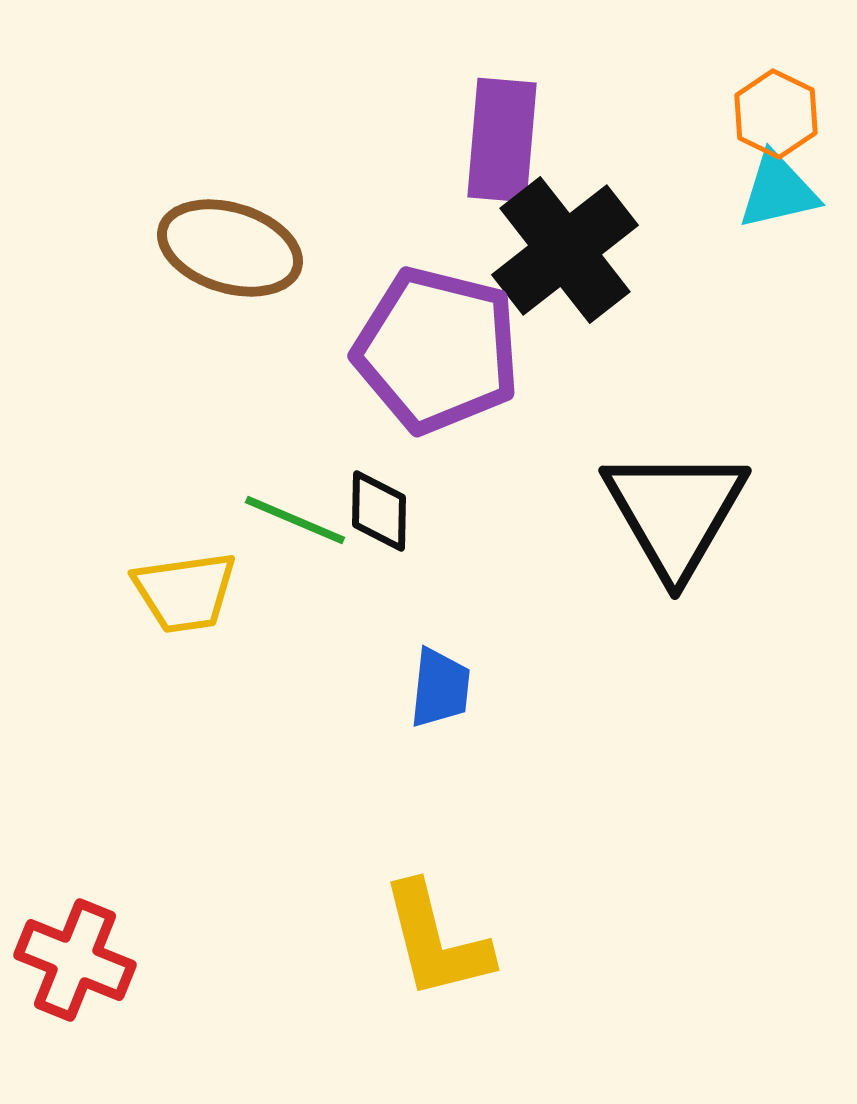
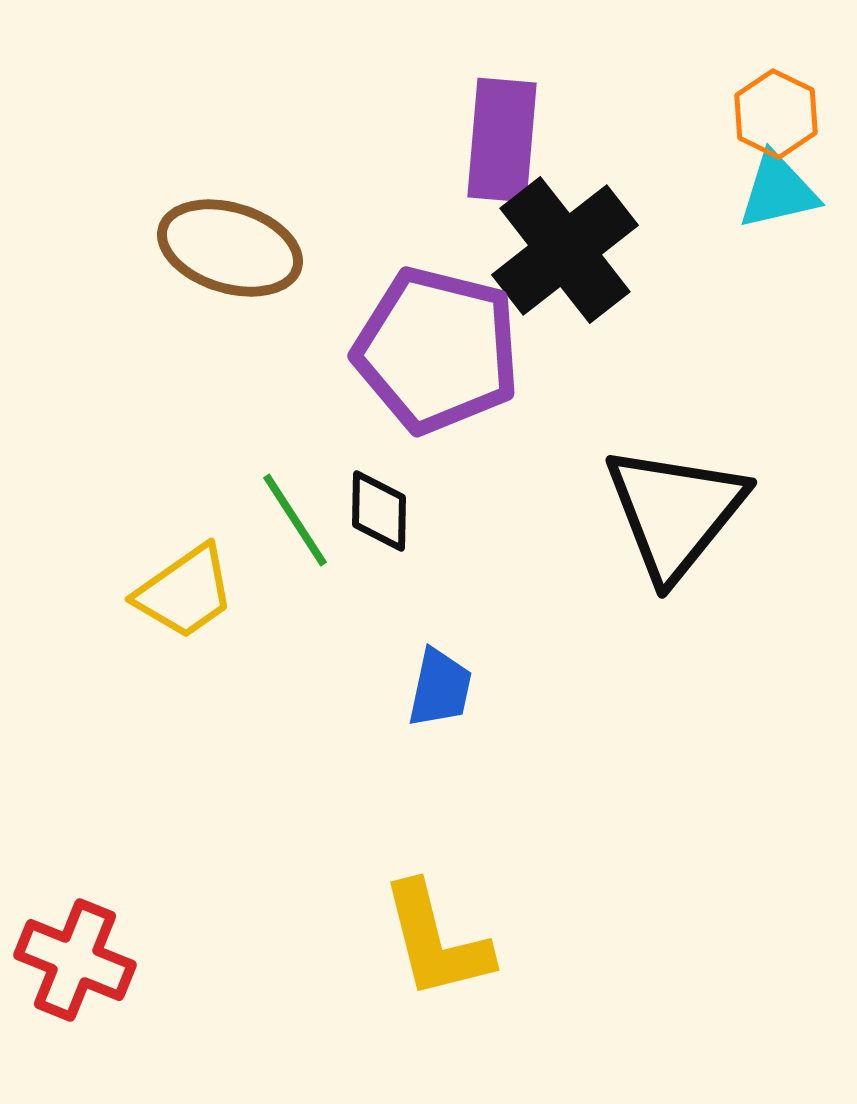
black triangle: rotated 9 degrees clockwise
green line: rotated 34 degrees clockwise
yellow trapezoid: rotated 27 degrees counterclockwise
blue trapezoid: rotated 6 degrees clockwise
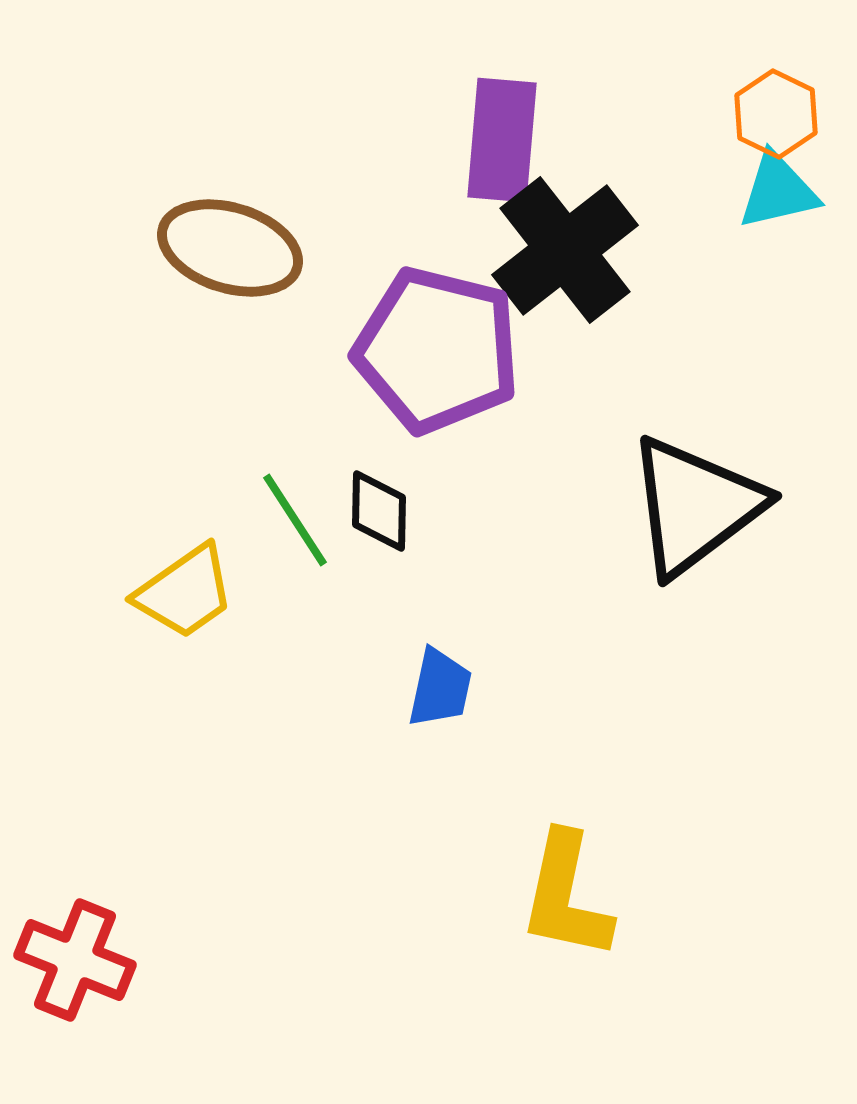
black triangle: moved 20 px right, 6 px up; rotated 14 degrees clockwise
yellow L-shape: moved 130 px right, 45 px up; rotated 26 degrees clockwise
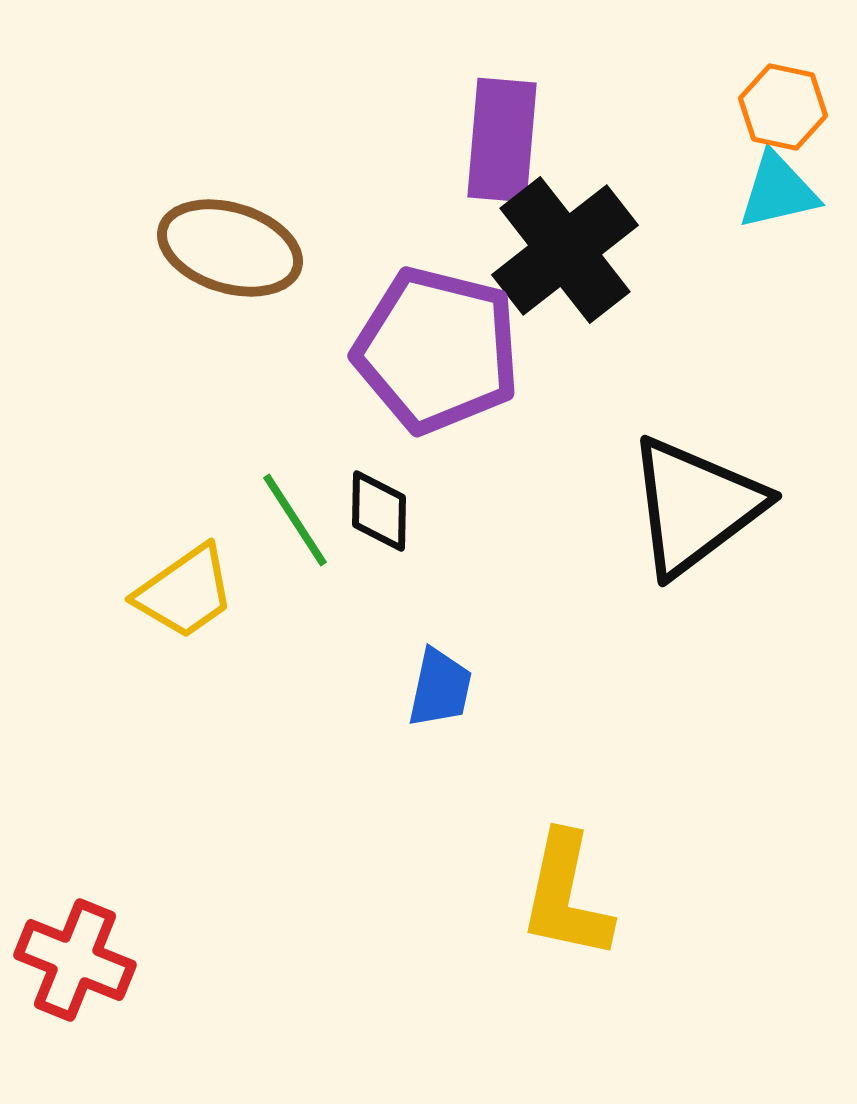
orange hexagon: moved 7 px right, 7 px up; rotated 14 degrees counterclockwise
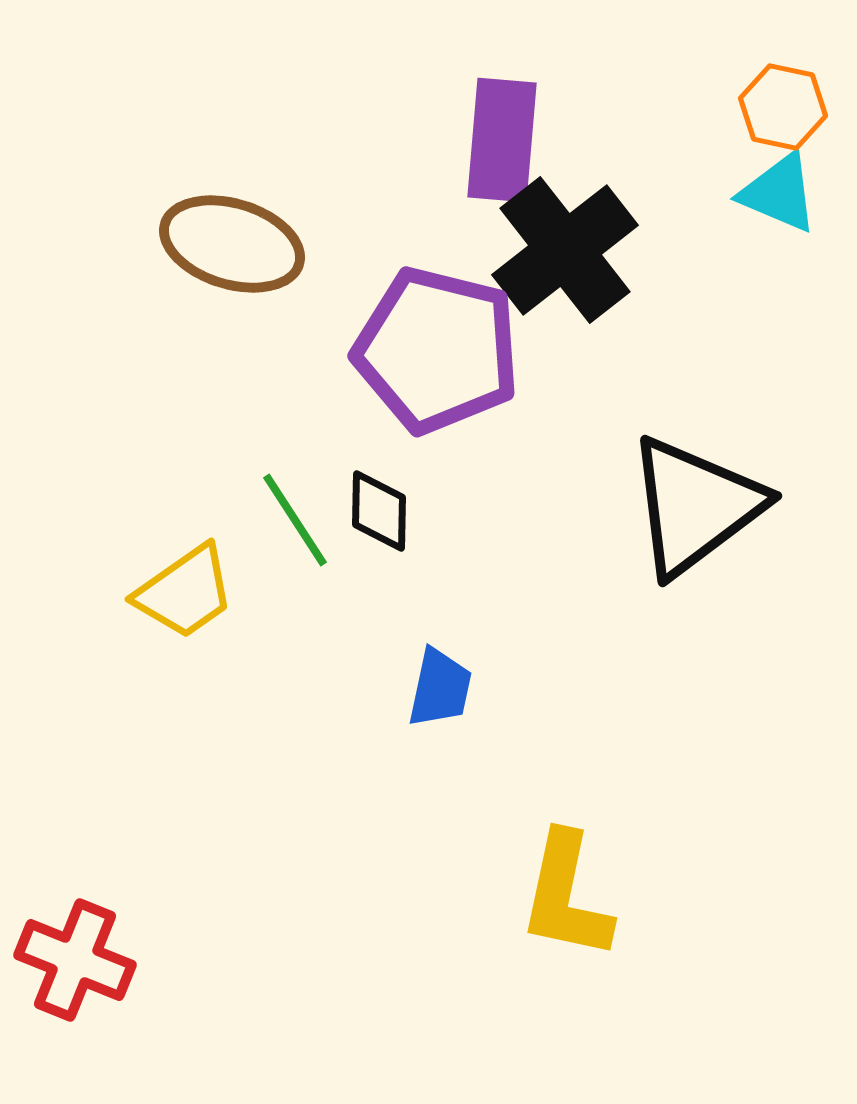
cyan triangle: moved 1 px right, 2 px down; rotated 36 degrees clockwise
brown ellipse: moved 2 px right, 4 px up
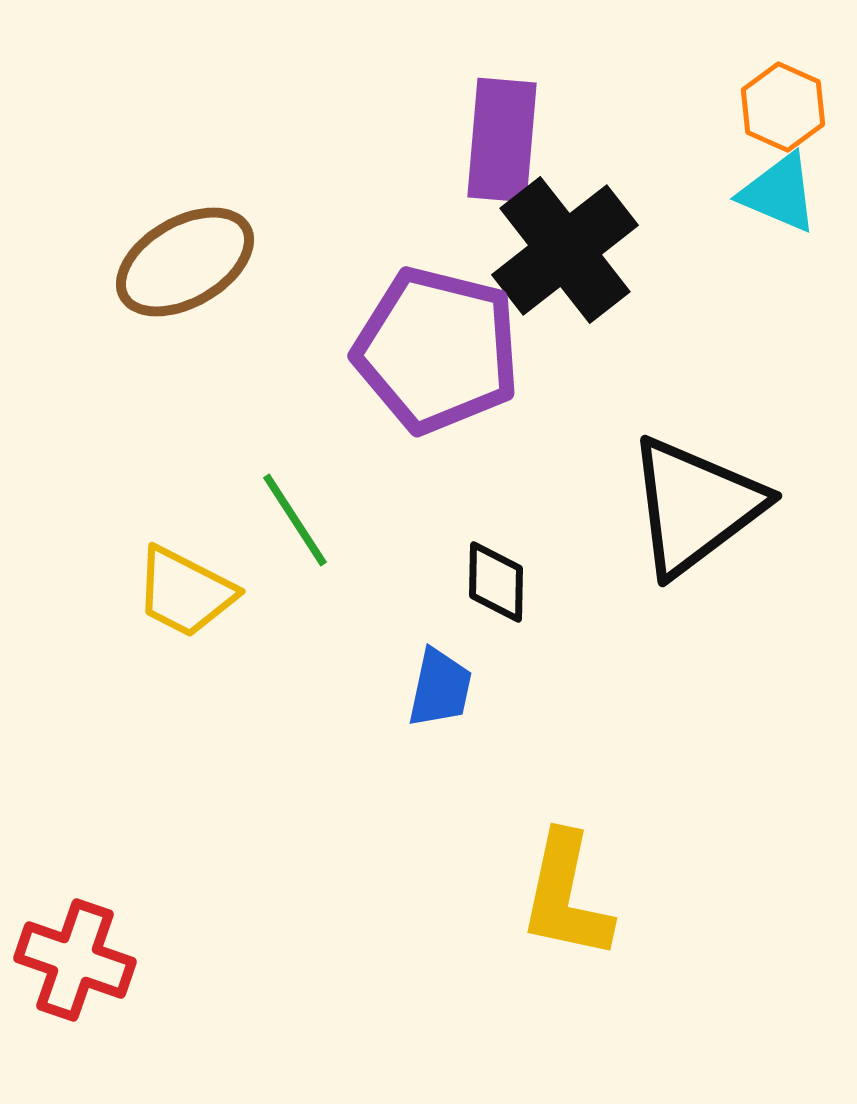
orange hexagon: rotated 12 degrees clockwise
brown ellipse: moved 47 px left, 18 px down; rotated 47 degrees counterclockwise
black diamond: moved 117 px right, 71 px down
yellow trapezoid: rotated 62 degrees clockwise
red cross: rotated 3 degrees counterclockwise
